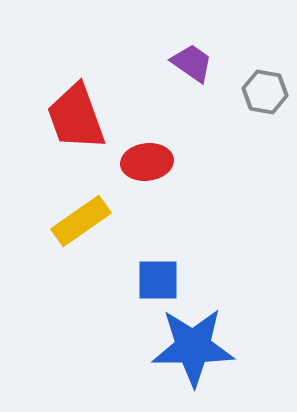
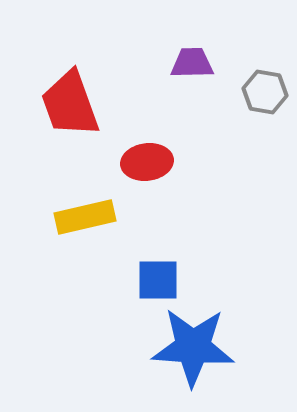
purple trapezoid: rotated 36 degrees counterclockwise
red trapezoid: moved 6 px left, 13 px up
yellow rectangle: moved 4 px right, 4 px up; rotated 22 degrees clockwise
blue star: rotated 4 degrees clockwise
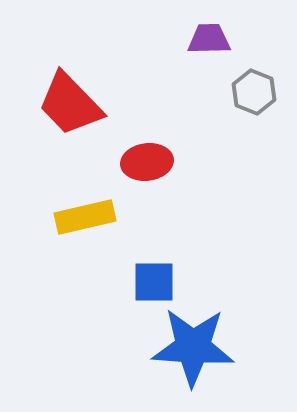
purple trapezoid: moved 17 px right, 24 px up
gray hexagon: moved 11 px left; rotated 12 degrees clockwise
red trapezoid: rotated 24 degrees counterclockwise
blue square: moved 4 px left, 2 px down
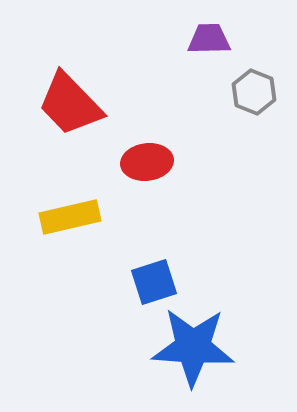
yellow rectangle: moved 15 px left
blue square: rotated 18 degrees counterclockwise
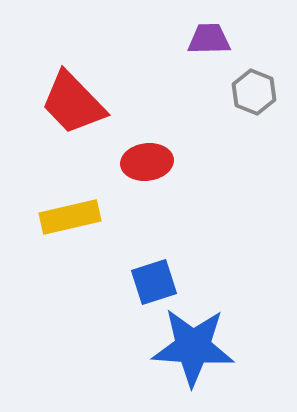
red trapezoid: moved 3 px right, 1 px up
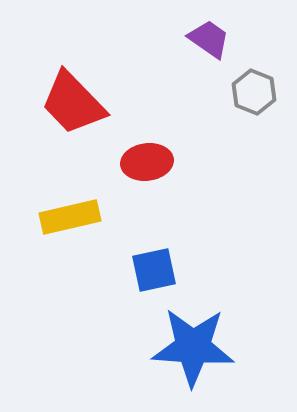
purple trapezoid: rotated 36 degrees clockwise
blue square: moved 12 px up; rotated 6 degrees clockwise
